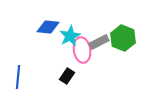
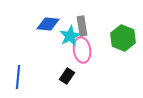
blue diamond: moved 3 px up
gray rectangle: moved 17 px left, 16 px up; rotated 72 degrees counterclockwise
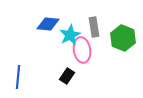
gray rectangle: moved 12 px right, 1 px down
cyan star: moved 1 px up
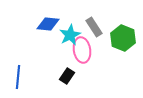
gray rectangle: rotated 24 degrees counterclockwise
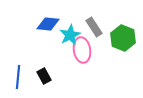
black rectangle: moved 23 px left; rotated 63 degrees counterclockwise
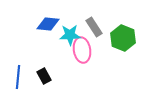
cyan star: rotated 25 degrees clockwise
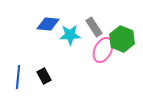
green hexagon: moved 1 px left, 1 px down
pink ellipse: moved 21 px right; rotated 35 degrees clockwise
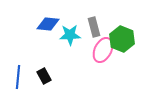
gray rectangle: rotated 18 degrees clockwise
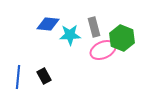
green hexagon: moved 1 px up
pink ellipse: rotated 40 degrees clockwise
